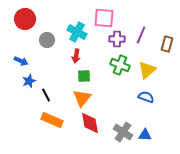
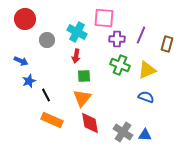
yellow triangle: rotated 18 degrees clockwise
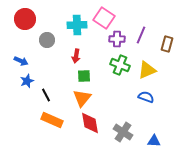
pink square: rotated 30 degrees clockwise
cyan cross: moved 7 px up; rotated 30 degrees counterclockwise
blue star: moved 2 px left
blue triangle: moved 9 px right, 6 px down
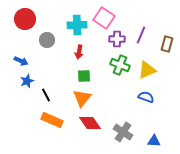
red arrow: moved 3 px right, 4 px up
red diamond: rotated 25 degrees counterclockwise
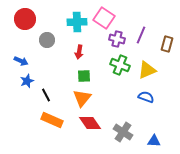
cyan cross: moved 3 px up
purple cross: rotated 14 degrees clockwise
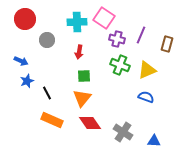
black line: moved 1 px right, 2 px up
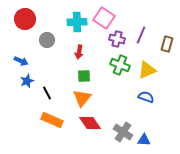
blue triangle: moved 10 px left, 1 px up
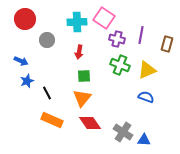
purple line: rotated 12 degrees counterclockwise
